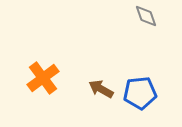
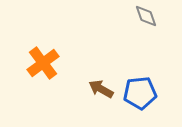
orange cross: moved 15 px up
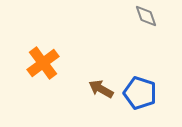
blue pentagon: rotated 24 degrees clockwise
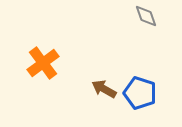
brown arrow: moved 3 px right
